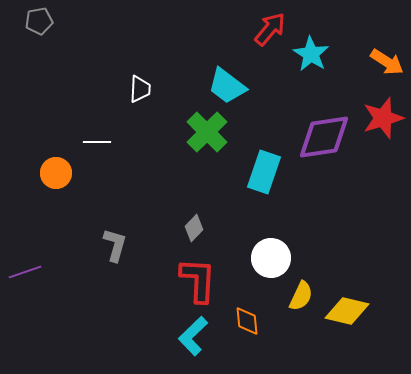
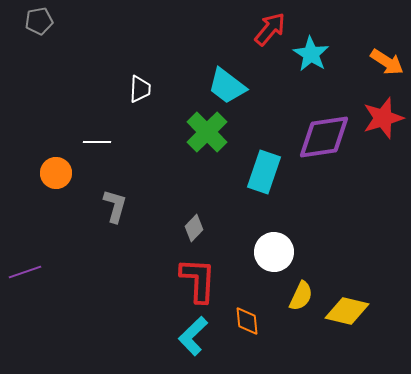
gray L-shape: moved 39 px up
white circle: moved 3 px right, 6 px up
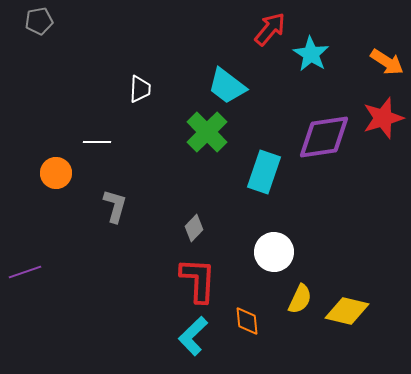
yellow semicircle: moved 1 px left, 3 px down
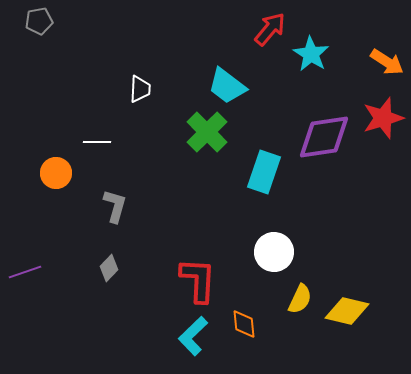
gray diamond: moved 85 px left, 40 px down
orange diamond: moved 3 px left, 3 px down
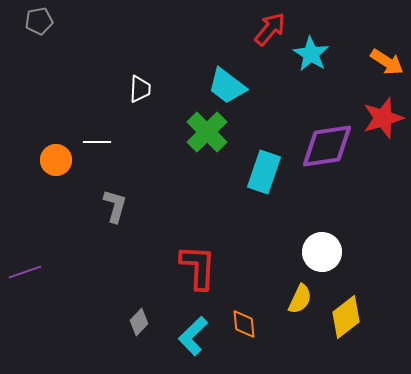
purple diamond: moved 3 px right, 9 px down
orange circle: moved 13 px up
white circle: moved 48 px right
gray diamond: moved 30 px right, 54 px down
red L-shape: moved 13 px up
yellow diamond: moved 1 px left, 6 px down; rotated 51 degrees counterclockwise
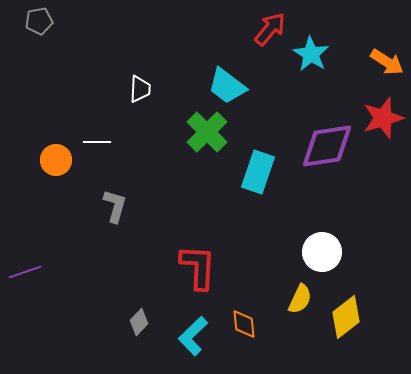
cyan rectangle: moved 6 px left
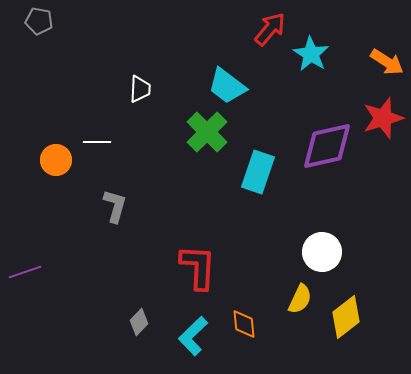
gray pentagon: rotated 20 degrees clockwise
purple diamond: rotated 4 degrees counterclockwise
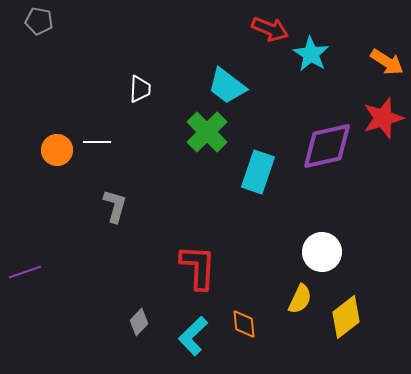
red arrow: rotated 72 degrees clockwise
orange circle: moved 1 px right, 10 px up
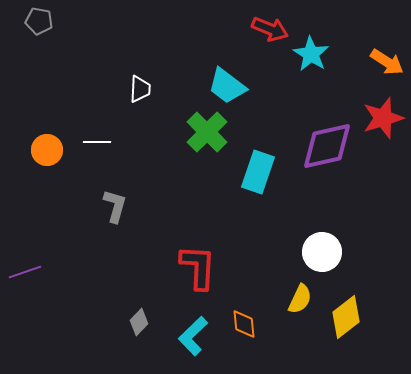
orange circle: moved 10 px left
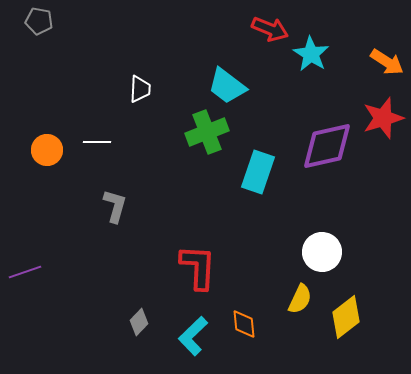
green cross: rotated 24 degrees clockwise
